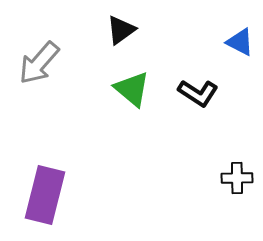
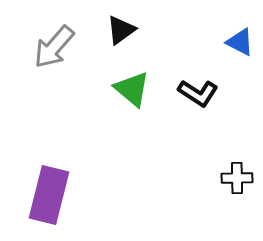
gray arrow: moved 15 px right, 16 px up
purple rectangle: moved 4 px right
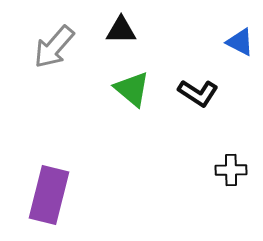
black triangle: rotated 36 degrees clockwise
black cross: moved 6 px left, 8 px up
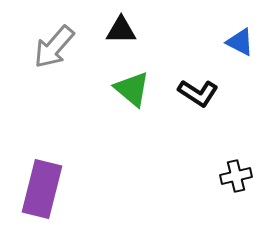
black cross: moved 5 px right, 6 px down; rotated 12 degrees counterclockwise
purple rectangle: moved 7 px left, 6 px up
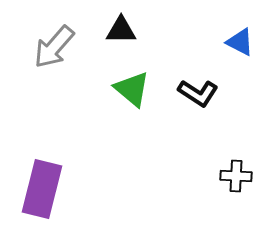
black cross: rotated 16 degrees clockwise
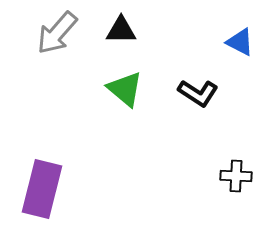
gray arrow: moved 3 px right, 14 px up
green triangle: moved 7 px left
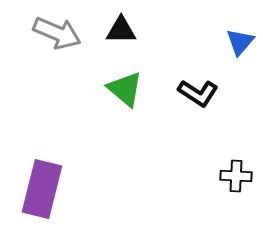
gray arrow: rotated 108 degrees counterclockwise
blue triangle: rotated 44 degrees clockwise
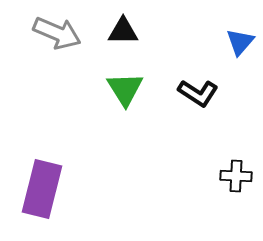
black triangle: moved 2 px right, 1 px down
green triangle: rotated 18 degrees clockwise
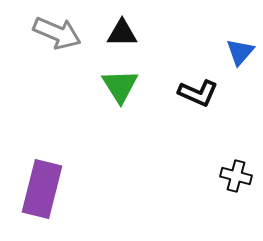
black triangle: moved 1 px left, 2 px down
blue triangle: moved 10 px down
green triangle: moved 5 px left, 3 px up
black L-shape: rotated 9 degrees counterclockwise
black cross: rotated 12 degrees clockwise
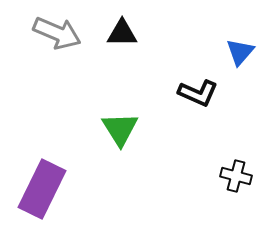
green triangle: moved 43 px down
purple rectangle: rotated 12 degrees clockwise
